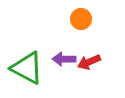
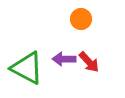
red arrow: rotated 110 degrees counterclockwise
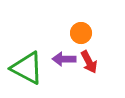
orange circle: moved 14 px down
red arrow: rotated 15 degrees clockwise
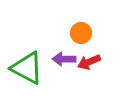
red arrow: rotated 95 degrees clockwise
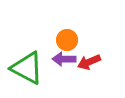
orange circle: moved 14 px left, 7 px down
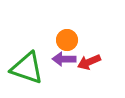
green triangle: rotated 9 degrees counterclockwise
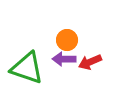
red arrow: moved 1 px right
